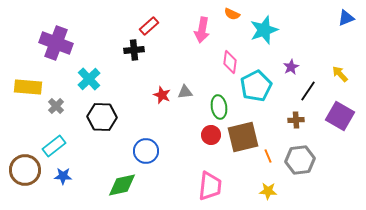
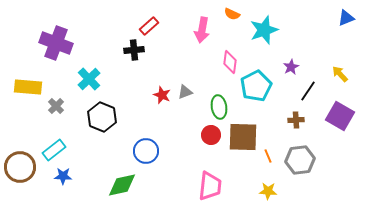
gray triangle: rotated 14 degrees counterclockwise
black hexagon: rotated 20 degrees clockwise
brown square: rotated 16 degrees clockwise
cyan rectangle: moved 4 px down
brown circle: moved 5 px left, 3 px up
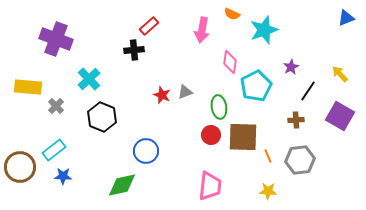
purple cross: moved 4 px up
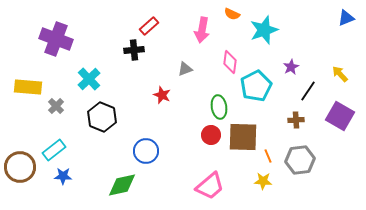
gray triangle: moved 23 px up
pink trapezoid: rotated 44 degrees clockwise
yellow star: moved 5 px left, 10 px up
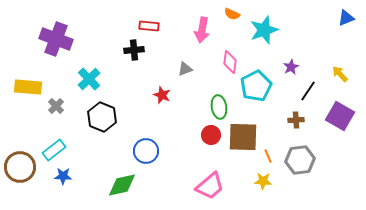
red rectangle: rotated 48 degrees clockwise
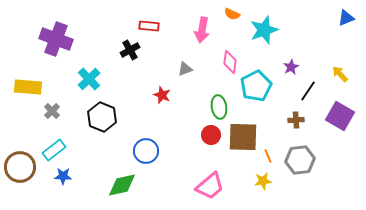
black cross: moved 4 px left; rotated 24 degrees counterclockwise
gray cross: moved 4 px left, 5 px down
yellow star: rotated 12 degrees counterclockwise
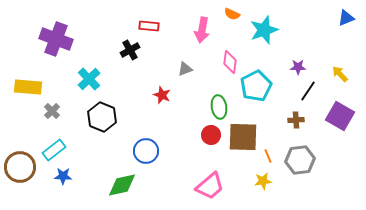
purple star: moved 7 px right; rotated 28 degrees clockwise
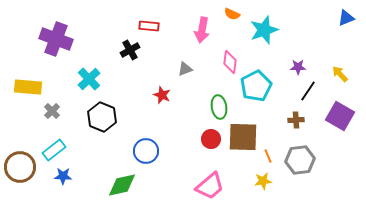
red circle: moved 4 px down
